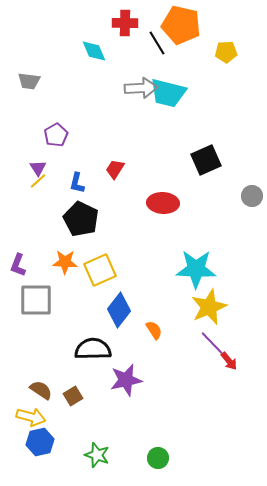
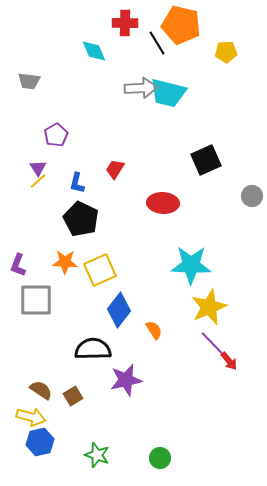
cyan star: moved 5 px left, 4 px up
green circle: moved 2 px right
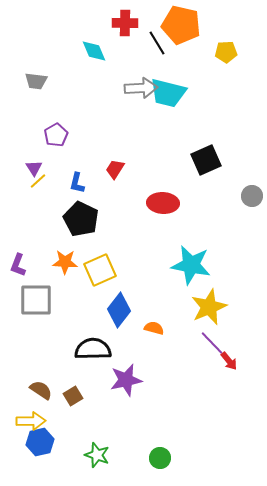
gray trapezoid: moved 7 px right
purple triangle: moved 4 px left
cyan star: rotated 9 degrees clockwise
orange semicircle: moved 2 px up; rotated 42 degrees counterclockwise
yellow arrow: moved 4 px down; rotated 16 degrees counterclockwise
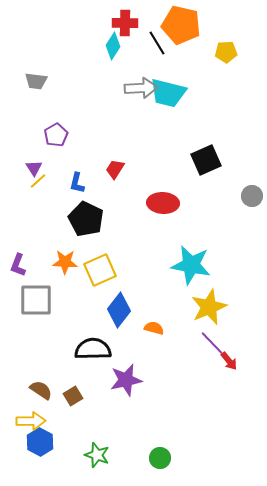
cyan diamond: moved 19 px right, 5 px up; rotated 56 degrees clockwise
black pentagon: moved 5 px right
blue hexagon: rotated 20 degrees counterclockwise
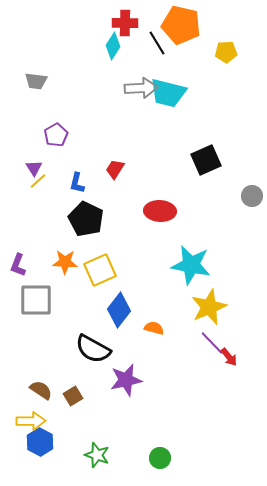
red ellipse: moved 3 px left, 8 px down
black semicircle: rotated 150 degrees counterclockwise
red arrow: moved 4 px up
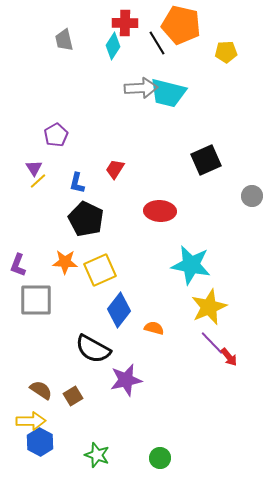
gray trapezoid: moved 28 px right, 41 px up; rotated 70 degrees clockwise
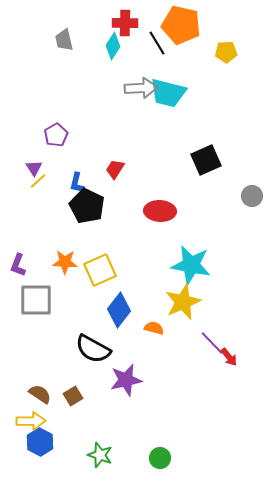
black pentagon: moved 1 px right, 13 px up
yellow star: moved 26 px left, 5 px up
brown semicircle: moved 1 px left, 4 px down
green star: moved 3 px right
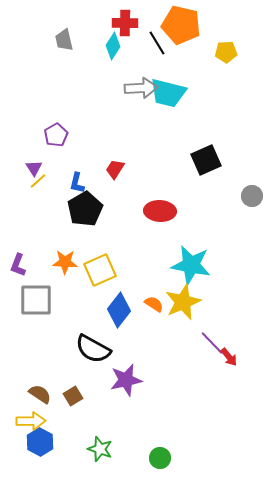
black pentagon: moved 2 px left, 3 px down; rotated 16 degrees clockwise
orange semicircle: moved 24 px up; rotated 18 degrees clockwise
green star: moved 6 px up
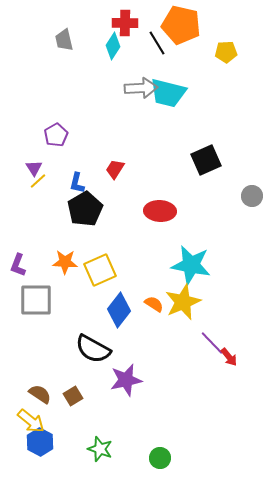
yellow arrow: rotated 40 degrees clockwise
